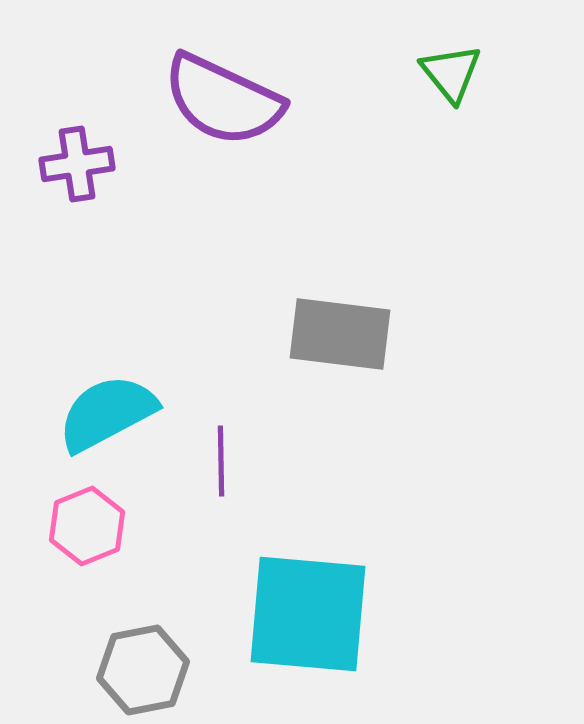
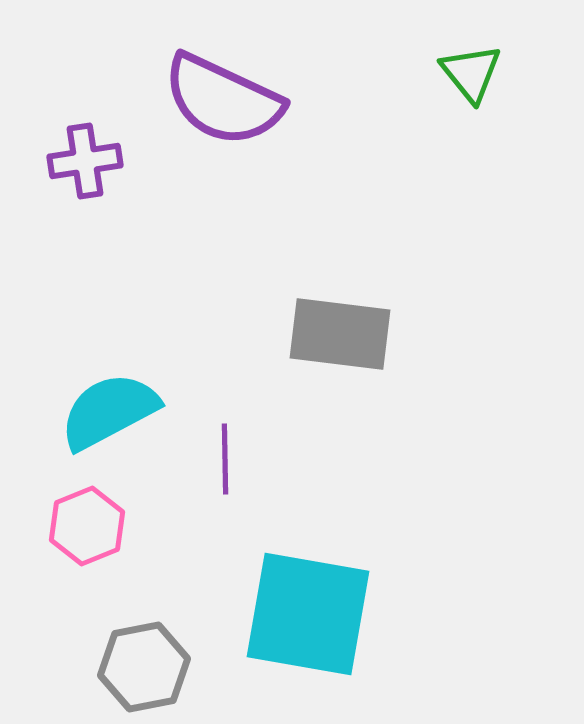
green triangle: moved 20 px right
purple cross: moved 8 px right, 3 px up
cyan semicircle: moved 2 px right, 2 px up
purple line: moved 4 px right, 2 px up
cyan square: rotated 5 degrees clockwise
gray hexagon: moved 1 px right, 3 px up
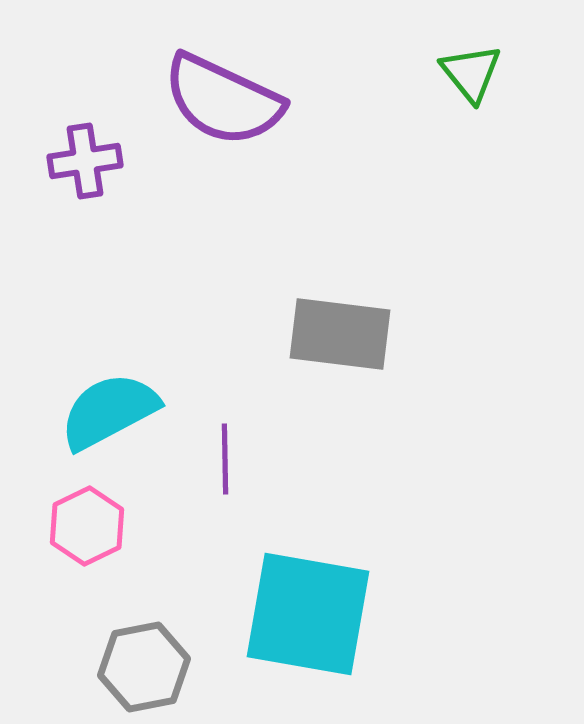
pink hexagon: rotated 4 degrees counterclockwise
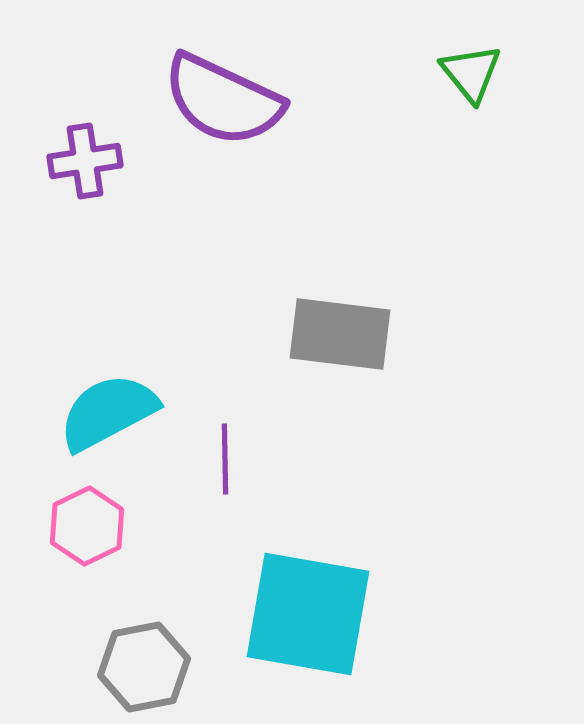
cyan semicircle: moved 1 px left, 1 px down
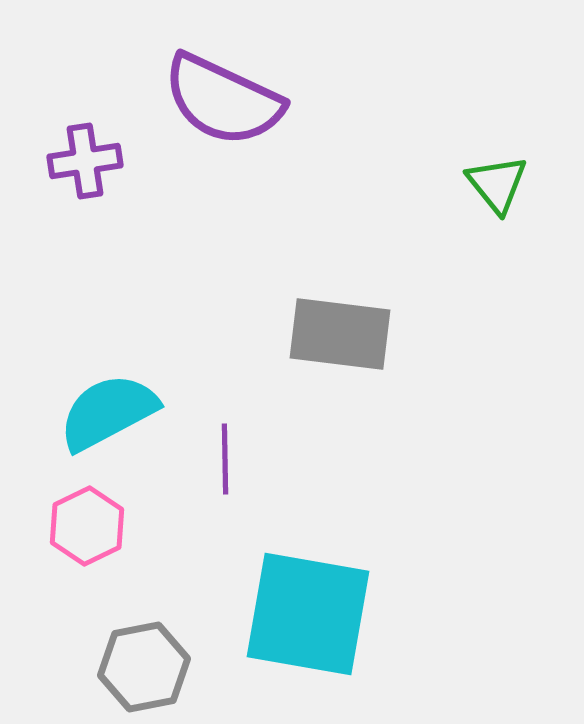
green triangle: moved 26 px right, 111 px down
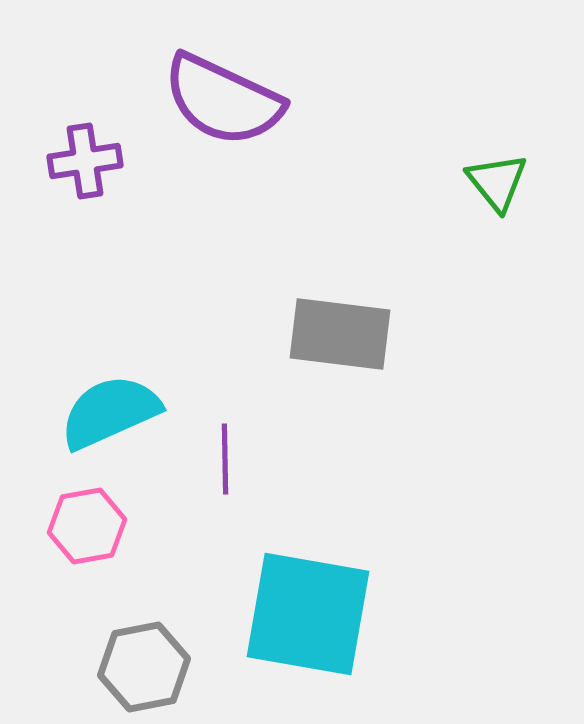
green triangle: moved 2 px up
cyan semicircle: moved 2 px right; rotated 4 degrees clockwise
pink hexagon: rotated 16 degrees clockwise
